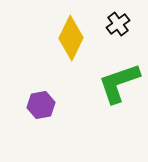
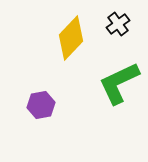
yellow diamond: rotated 18 degrees clockwise
green L-shape: rotated 6 degrees counterclockwise
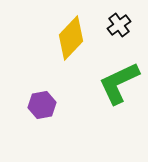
black cross: moved 1 px right, 1 px down
purple hexagon: moved 1 px right
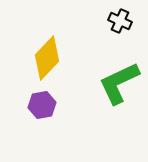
black cross: moved 1 px right, 4 px up; rotated 30 degrees counterclockwise
yellow diamond: moved 24 px left, 20 px down
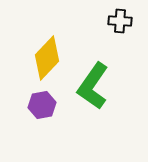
black cross: rotated 20 degrees counterclockwise
green L-shape: moved 26 px left, 3 px down; rotated 30 degrees counterclockwise
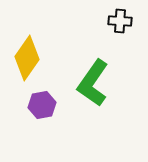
yellow diamond: moved 20 px left; rotated 9 degrees counterclockwise
green L-shape: moved 3 px up
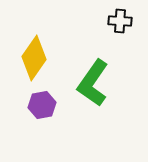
yellow diamond: moved 7 px right
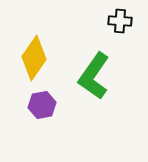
green L-shape: moved 1 px right, 7 px up
